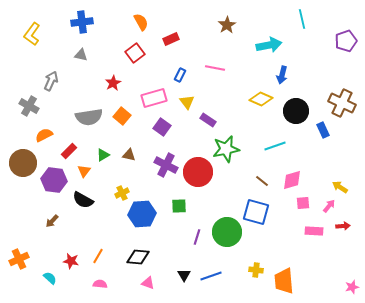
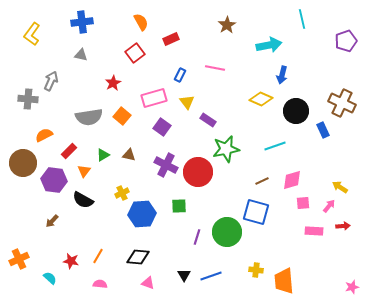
gray cross at (29, 106): moved 1 px left, 7 px up; rotated 24 degrees counterclockwise
brown line at (262, 181): rotated 64 degrees counterclockwise
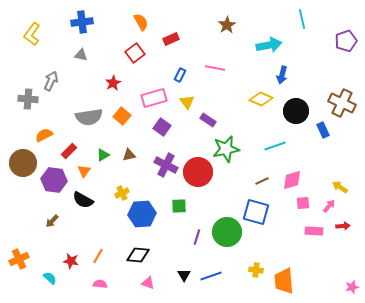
brown triangle at (129, 155): rotated 24 degrees counterclockwise
black diamond at (138, 257): moved 2 px up
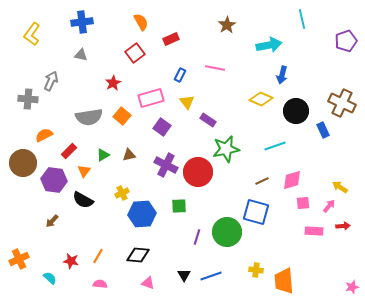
pink rectangle at (154, 98): moved 3 px left
